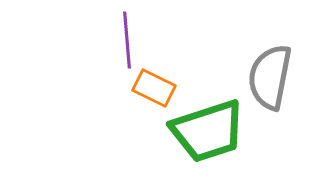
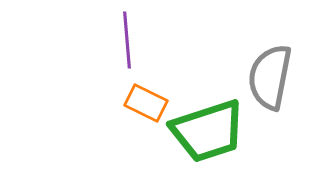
orange rectangle: moved 8 px left, 15 px down
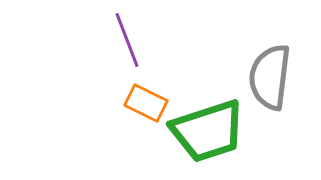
purple line: rotated 16 degrees counterclockwise
gray semicircle: rotated 4 degrees counterclockwise
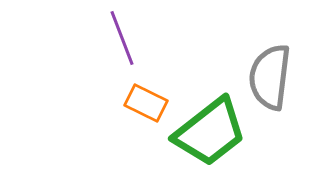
purple line: moved 5 px left, 2 px up
green trapezoid: moved 2 px right, 1 px down; rotated 20 degrees counterclockwise
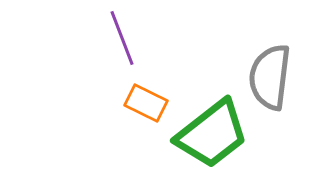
green trapezoid: moved 2 px right, 2 px down
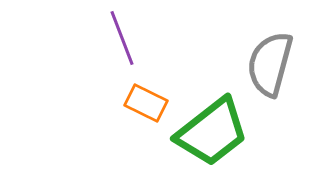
gray semicircle: moved 13 px up; rotated 8 degrees clockwise
green trapezoid: moved 2 px up
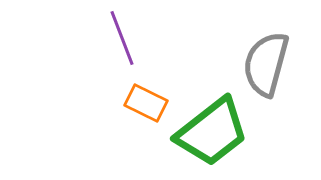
gray semicircle: moved 4 px left
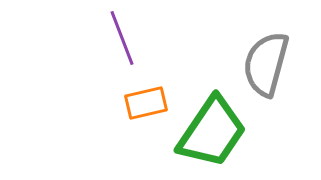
orange rectangle: rotated 39 degrees counterclockwise
green trapezoid: rotated 18 degrees counterclockwise
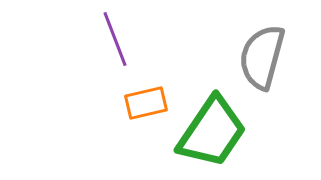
purple line: moved 7 px left, 1 px down
gray semicircle: moved 4 px left, 7 px up
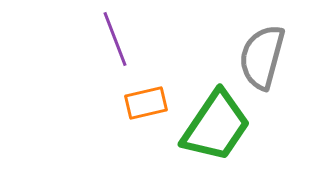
green trapezoid: moved 4 px right, 6 px up
